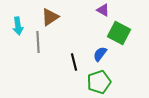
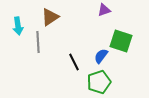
purple triangle: moved 1 px right; rotated 48 degrees counterclockwise
green square: moved 2 px right, 8 px down; rotated 10 degrees counterclockwise
blue semicircle: moved 1 px right, 2 px down
black line: rotated 12 degrees counterclockwise
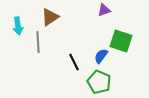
green pentagon: rotated 30 degrees counterclockwise
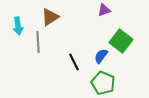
green square: rotated 20 degrees clockwise
green pentagon: moved 4 px right, 1 px down
